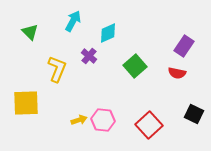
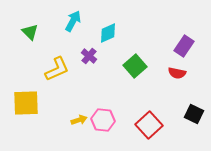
yellow L-shape: rotated 44 degrees clockwise
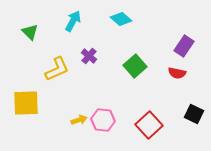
cyan diamond: moved 13 px right, 14 px up; rotated 65 degrees clockwise
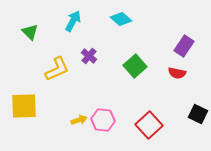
yellow square: moved 2 px left, 3 px down
black square: moved 4 px right
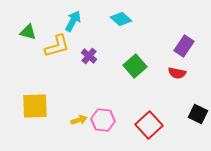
green triangle: moved 2 px left; rotated 30 degrees counterclockwise
yellow L-shape: moved 23 px up; rotated 8 degrees clockwise
yellow square: moved 11 px right
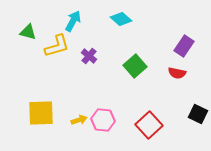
yellow square: moved 6 px right, 7 px down
